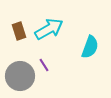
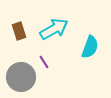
cyan arrow: moved 5 px right
purple line: moved 3 px up
gray circle: moved 1 px right, 1 px down
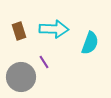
cyan arrow: rotated 32 degrees clockwise
cyan semicircle: moved 4 px up
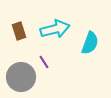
cyan arrow: moved 1 px right; rotated 16 degrees counterclockwise
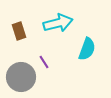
cyan arrow: moved 3 px right, 6 px up
cyan semicircle: moved 3 px left, 6 px down
